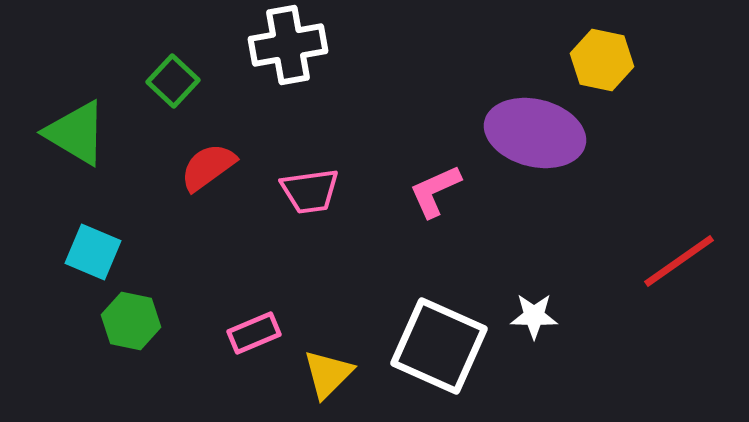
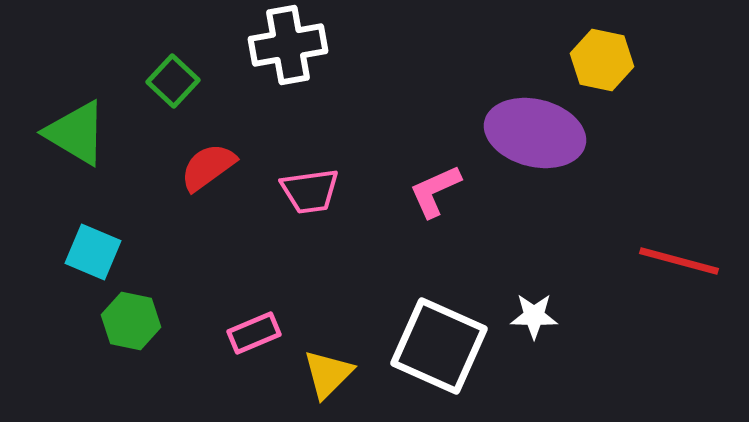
red line: rotated 50 degrees clockwise
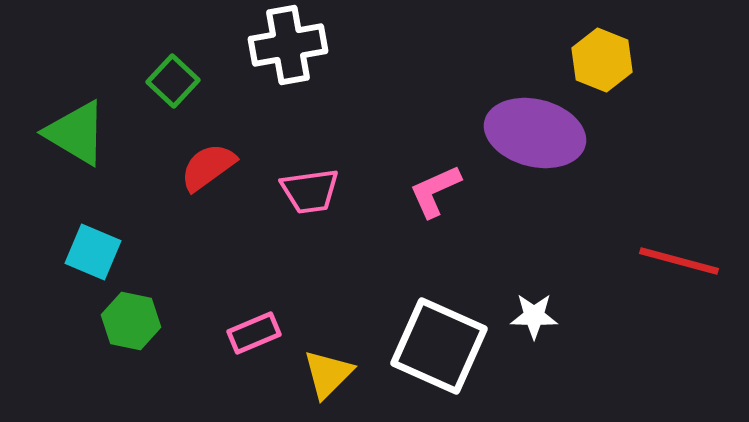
yellow hexagon: rotated 10 degrees clockwise
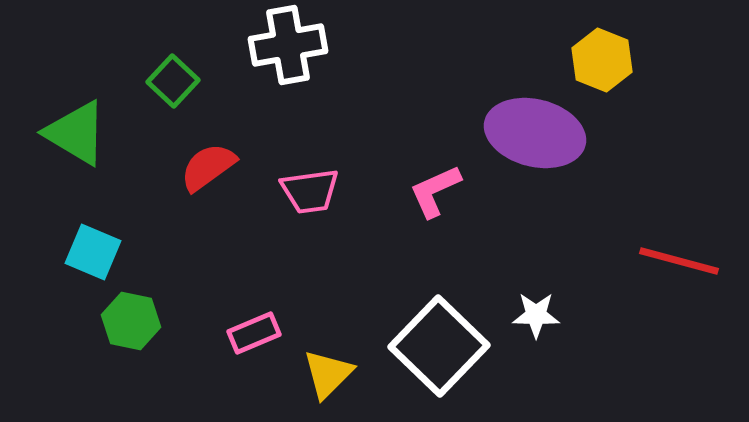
white star: moved 2 px right, 1 px up
white square: rotated 20 degrees clockwise
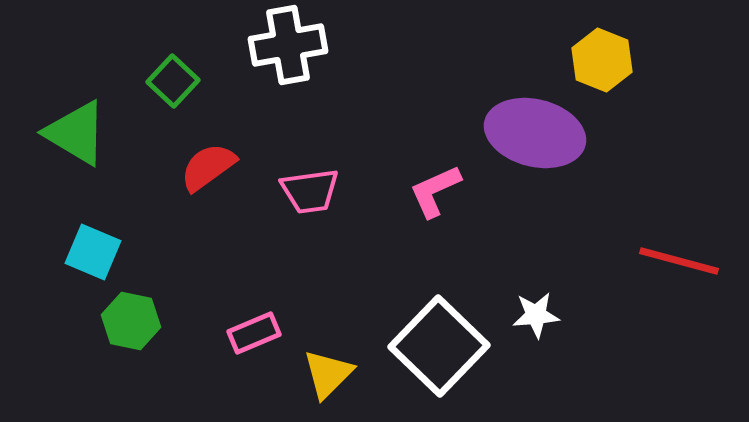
white star: rotated 6 degrees counterclockwise
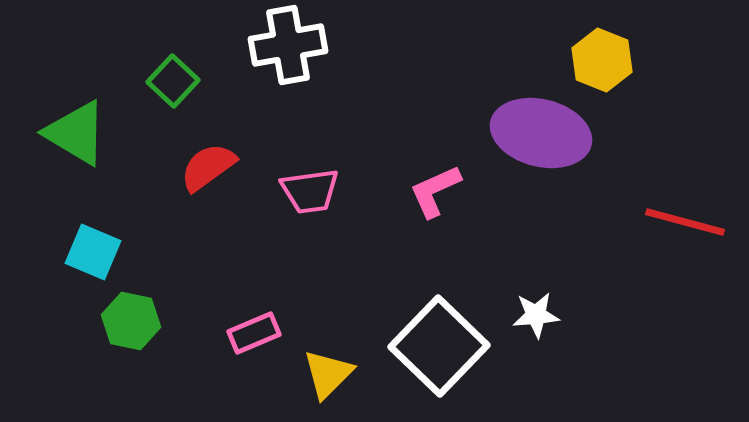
purple ellipse: moved 6 px right
red line: moved 6 px right, 39 px up
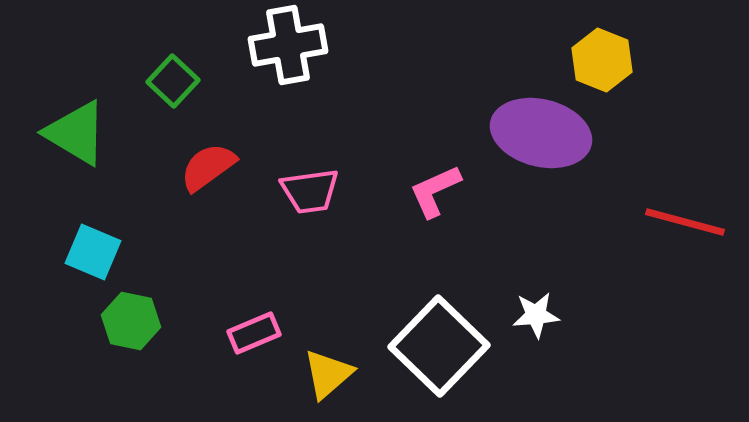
yellow triangle: rotated 4 degrees clockwise
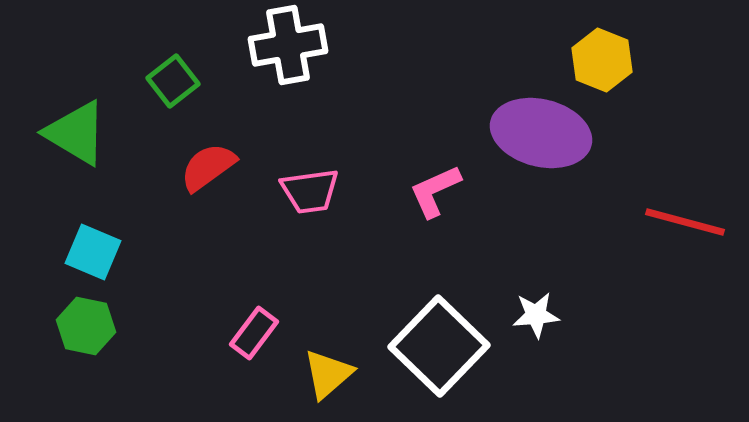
green square: rotated 9 degrees clockwise
green hexagon: moved 45 px left, 5 px down
pink rectangle: rotated 30 degrees counterclockwise
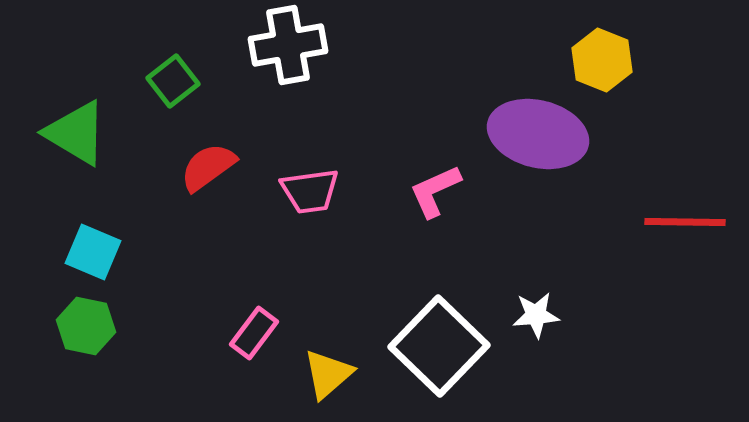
purple ellipse: moved 3 px left, 1 px down
red line: rotated 14 degrees counterclockwise
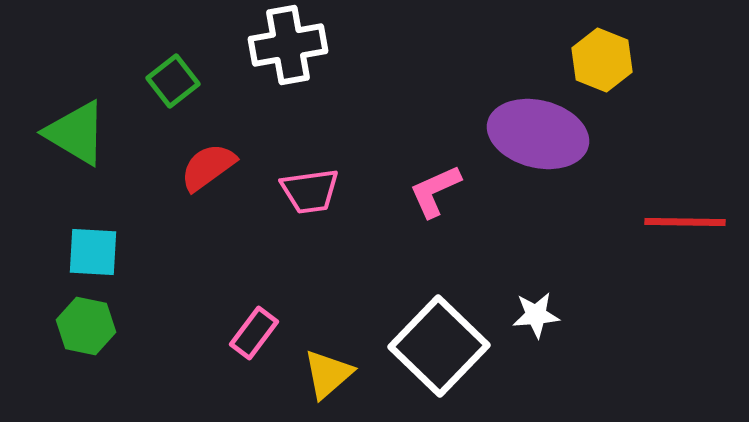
cyan square: rotated 20 degrees counterclockwise
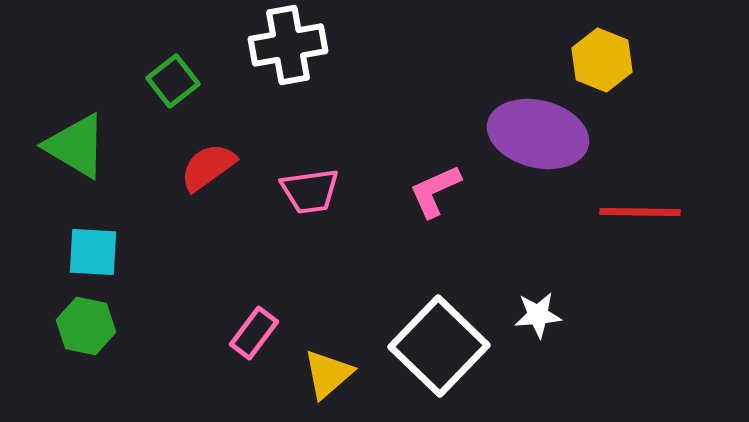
green triangle: moved 13 px down
red line: moved 45 px left, 10 px up
white star: moved 2 px right
